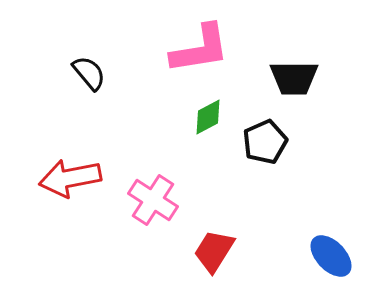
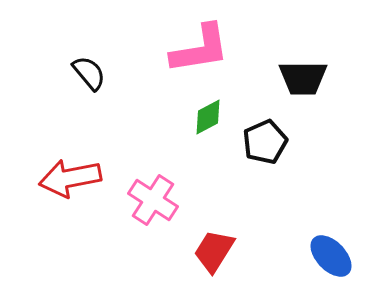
black trapezoid: moved 9 px right
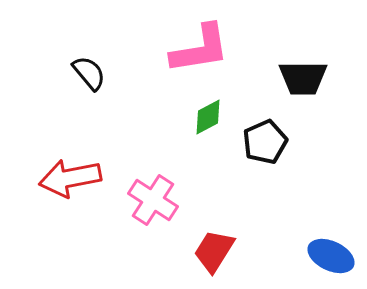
blue ellipse: rotated 21 degrees counterclockwise
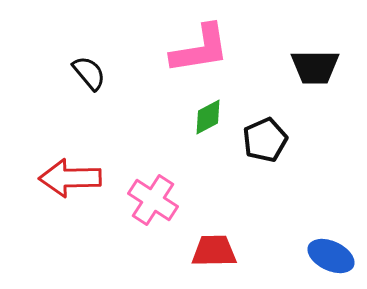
black trapezoid: moved 12 px right, 11 px up
black pentagon: moved 2 px up
red arrow: rotated 10 degrees clockwise
red trapezoid: rotated 57 degrees clockwise
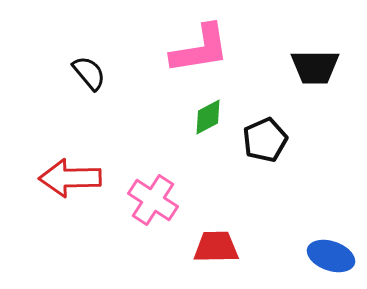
red trapezoid: moved 2 px right, 4 px up
blue ellipse: rotated 6 degrees counterclockwise
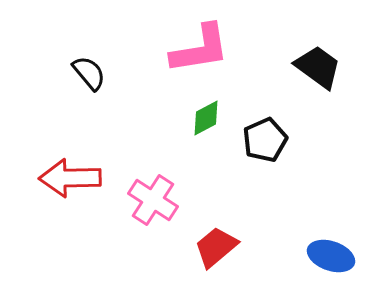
black trapezoid: moved 3 px right; rotated 144 degrees counterclockwise
green diamond: moved 2 px left, 1 px down
red trapezoid: rotated 39 degrees counterclockwise
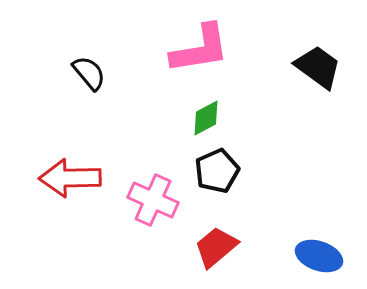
black pentagon: moved 48 px left, 31 px down
pink cross: rotated 9 degrees counterclockwise
blue ellipse: moved 12 px left
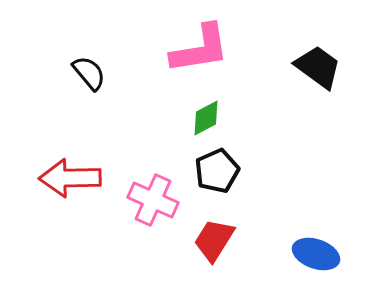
red trapezoid: moved 2 px left, 7 px up; rotated 18 degrees counterclockwise
blue ellipse: moved 3 px left, 2 px up
